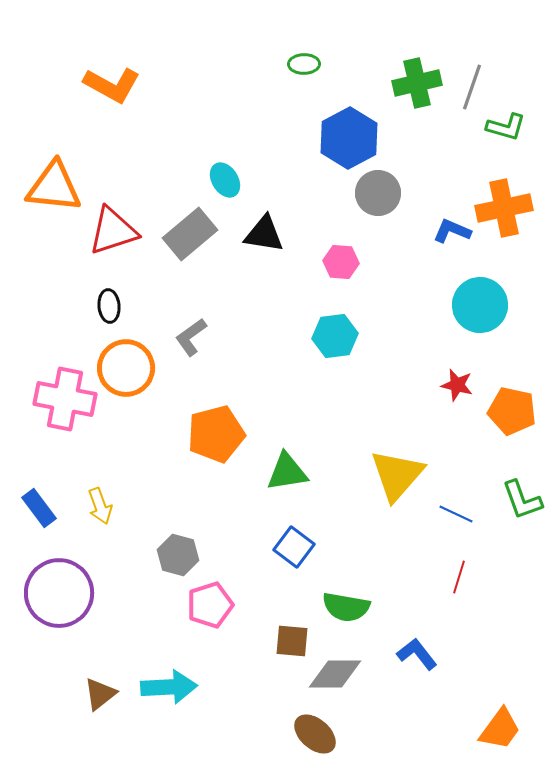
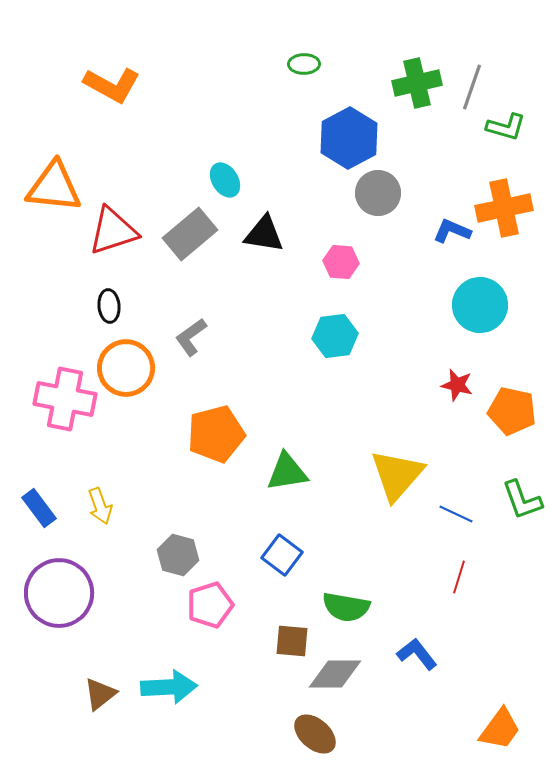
blue square at (294, 547): moved 12 px left, 8 px down
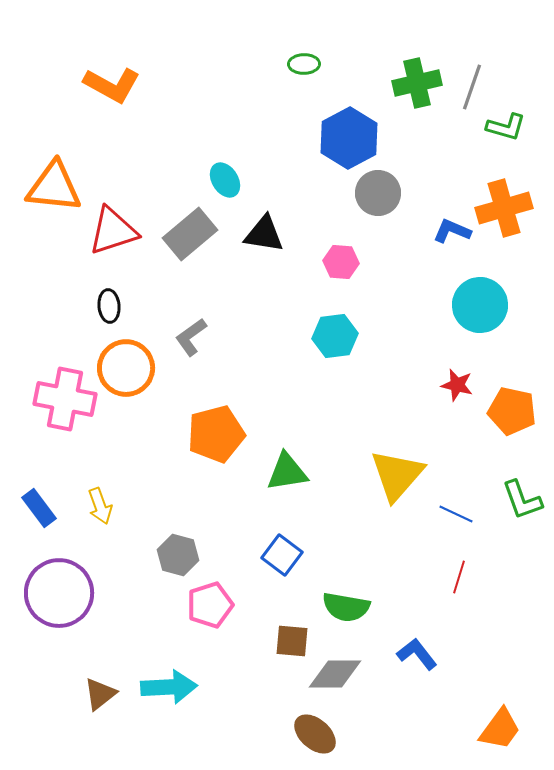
orange cross at (504, 208): rotated 4 degrees counterclockwise
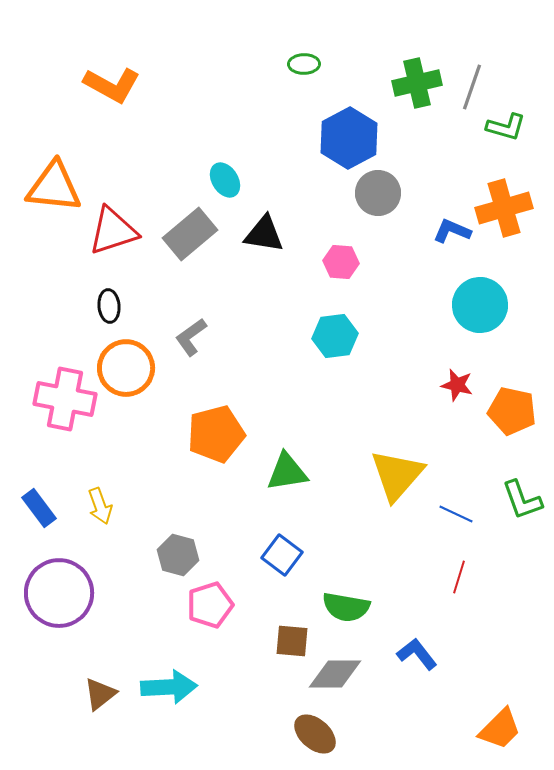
orange trapezoid at (500, 729): rotated 9 degrees clockwise
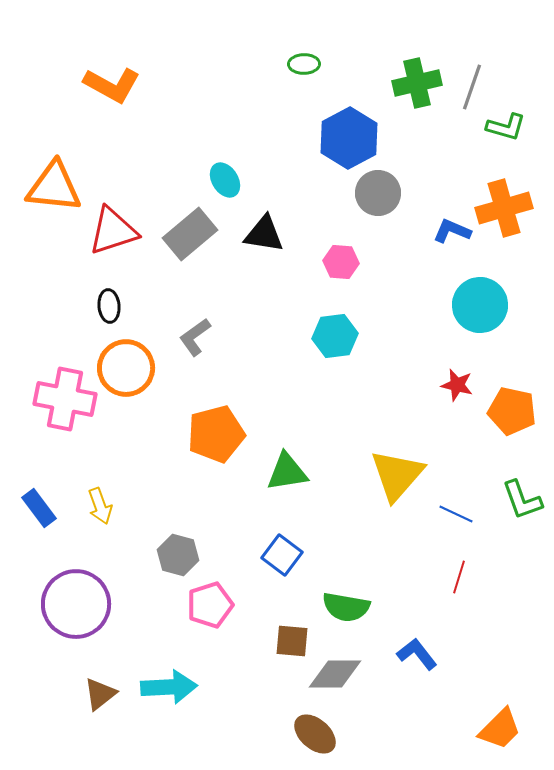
gray L-shape at (191, 337): moved 4 px right
purple circle at (59, 593): moved 17 px right, 11 px down
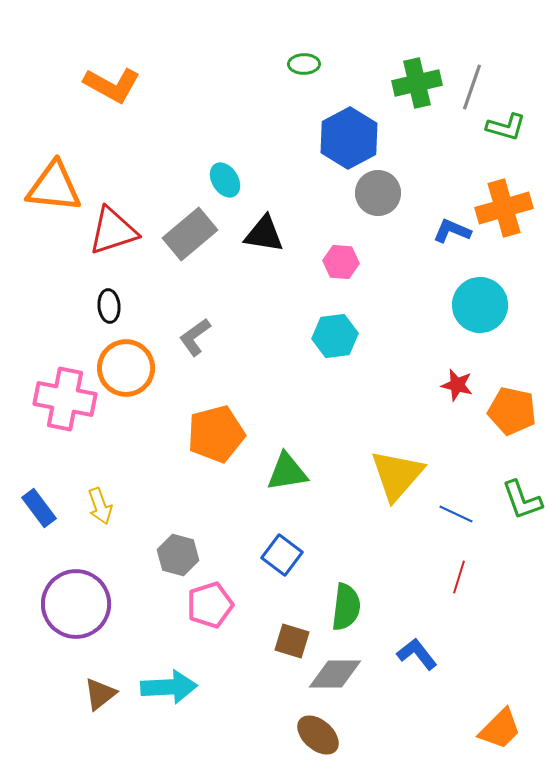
green semicircle at (346, 607): rotated 93 degrees counterclockwise
brown square at (292, 641): rotated 12 degrees clockwise
brown ellipse at (315, 734): moved 3 px right, 1 px down
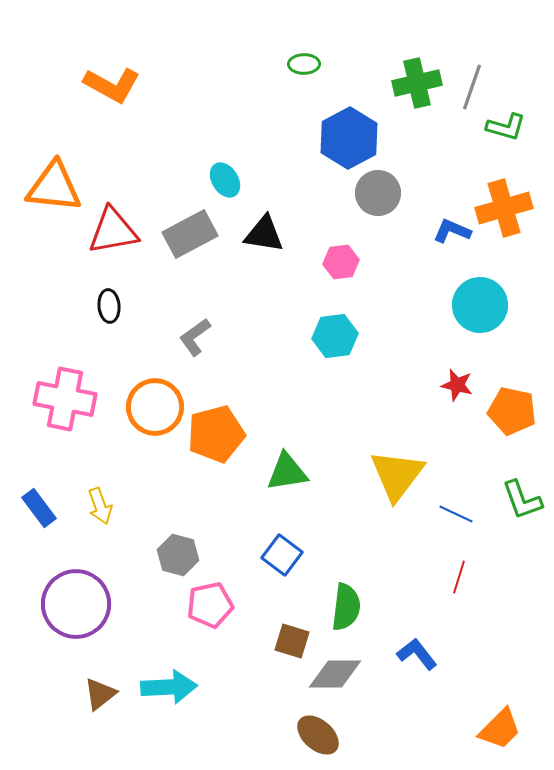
red triangle at (113, 231): rotated 8 degrees clockwise
gray rectangle at (190, 234): rotated 12 degrees clockwise
pink hexagon at (341, 262): rotated 12 degrees counterclockwise
orange circle at (126, 368): moved 29 px right, 39 px down
yellow triangle at (397, 475): rotated 4 degrees counterclockwise
pink pentagon at (210, 605): rotated 6 degrees clockwise
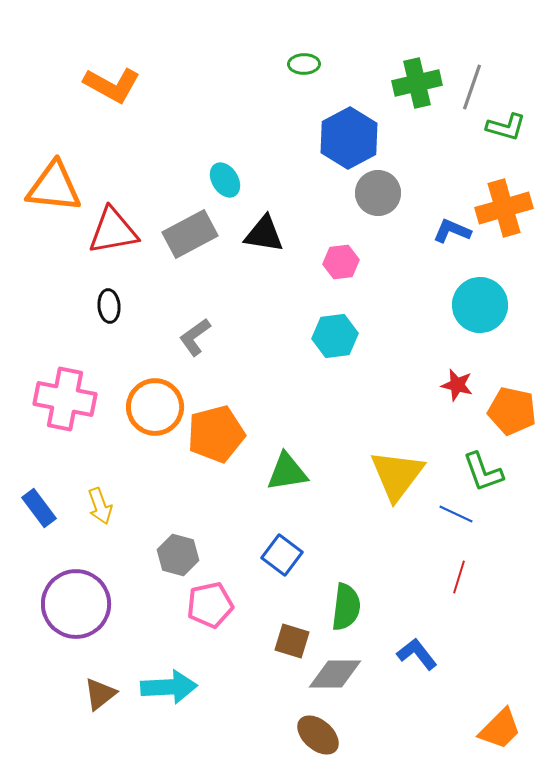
green L-shape at (522, 500): moved 39 px left, 28 px up
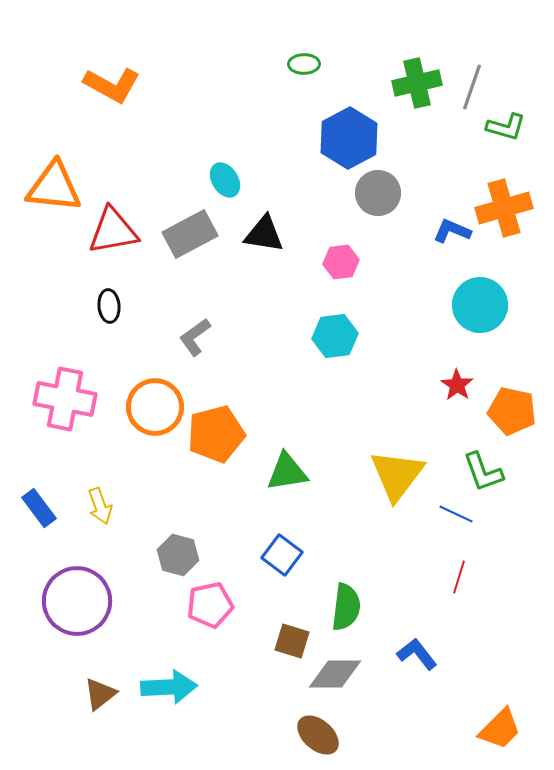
red star at (457, 385): rotated 20 degrees clockwise
purple circle at (76, 604): moved 1 px right, 3 px up
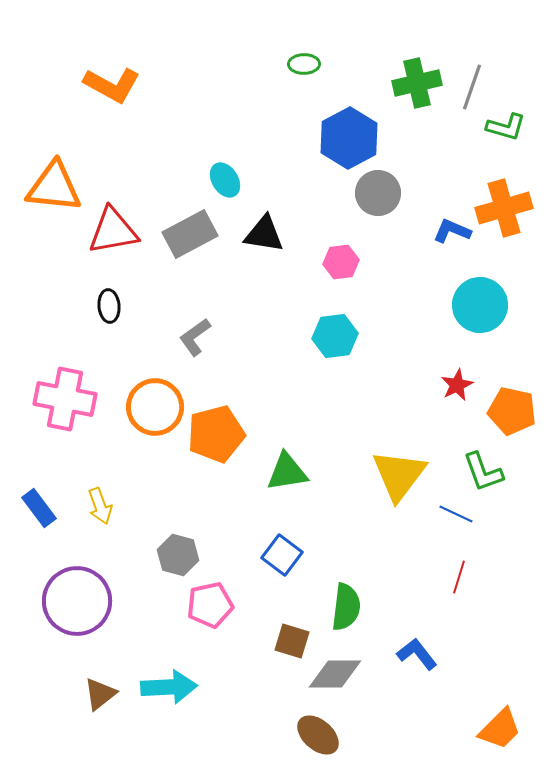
red star at (457, 385): rotated 12 degrees clockwise
yellow triangle at (397, 475): moved 2 px right
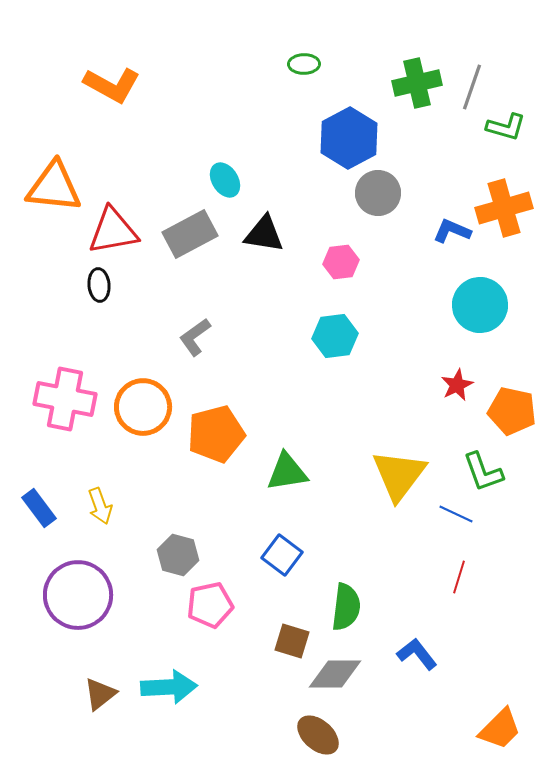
black ellipse at (109, 306): moved 10 px left, 21 px up
orange circle at (155, 407): moved 12 px left
purple circle at (77, 601): moved 1 px right, 6 px up
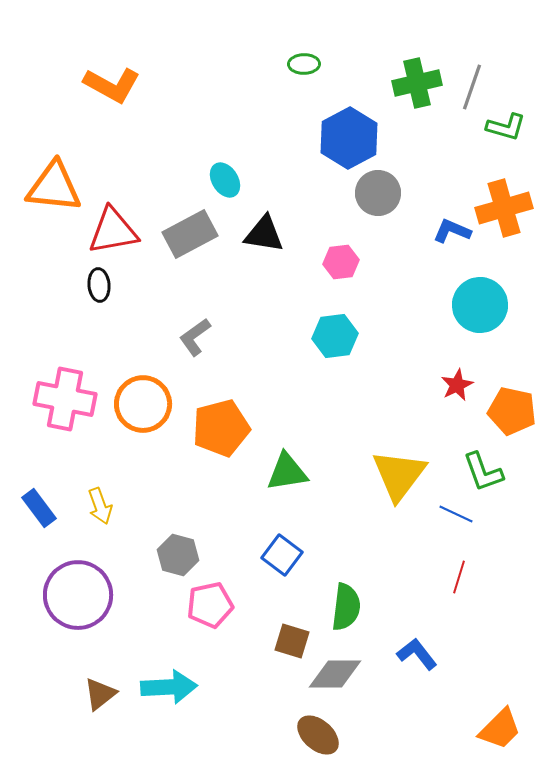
orange circle at (143, 407): moved 3 px up
orange pentagon at (216, 434): moved 5 px right, 6 px up
